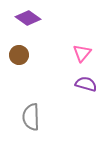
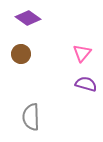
brown circle: moved 2 px right, 1 px up
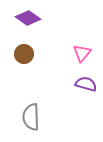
brown circle: moved 3 px right
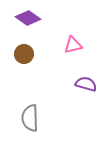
pink triangle: moved 9 px left, 8 px up; rotated 36 degrees clockwise
gray semicircle: moved 1 px left, 1 px down
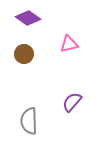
pink triangle: moved 4 px left, 1 px up
purple semicircle: moved 14 px left, 18 px down; rotated 65 degrees counterclockwise
gray semicircle: moved 1 px left, 3 px down
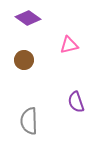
pink triangle: moved 1 px down
brown circle: moved 6 px down
purple semicircle: moved 4 px right; rotated 60 degrees counterclockwise
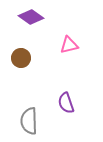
purple diamond: moved 3 px right, 1 px up
brown circle: moved 3 px left, 2 px up
purple semicircle: moved 10 px left, 1 px down
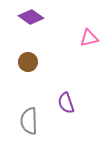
pink triangle: moved 20 px right, 7 px up
brown circle: moved 7 px right, 4 px down
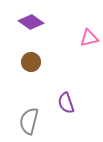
purple diamond: moved 5 px down
brown circle: moved 3 px right
gray semicircle: rotated 16 degrees clockwise
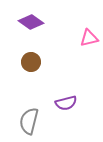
purple semicircle: rotated 85 degrees counterclockwise
